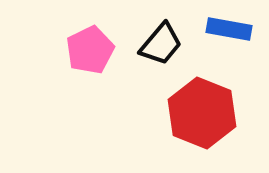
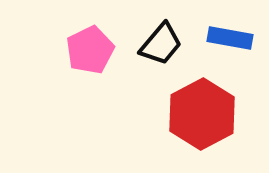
blue rectangle: moved 1 px right, 9 px down
red hexagon: moved 1 px down; rotated 10 degrees clockwise
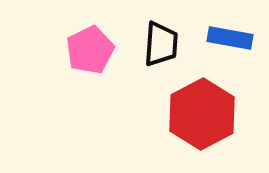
black trapezoid: rotated 36 degrees counterclockwise
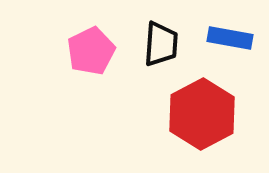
pink pentagon: moved 1 px right, 1 px down
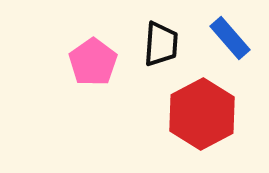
blue rectangle: rotated 39 degrees clockwise
pink pentagon: moved 2 px right, 11 px down; rotated 9 degrees counterclockwise
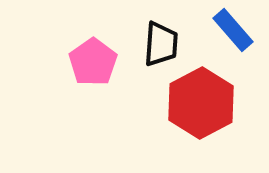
blue rectangle: moved 3 px right, 8 px up
red hexagon: moved 1 px left, 11 px up
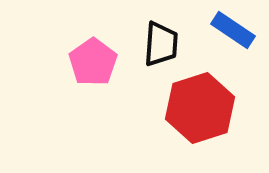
blue rectangle: rotated 15 degrees counterclockwise
red hexagon: moved 1 px left, 5 px down; rotated 10 degrees clockwise
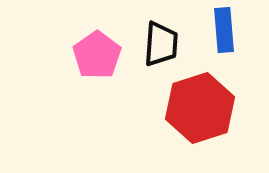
blue rectangle: moved 9 px left; rotated 51 degrees clockwise
pink pentagon: moved 4 px right, 7 px up
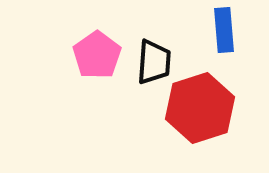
black trapezoid: moved 7 px left, 18 px down
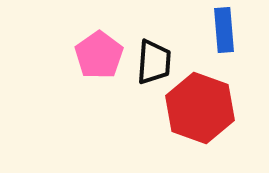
pink pentagon: moved 2 px right
red hexagon: rotated 22 degrees counterclockwise
